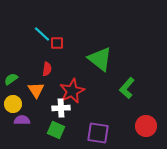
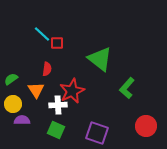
white cross: moved 3 px left, 3 px up
purple square: moved 1 px left; rotated 10 degrees clockwise
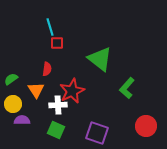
cyan line: moved 8 px right, 7 px up; rotated 30 degrees clockwise
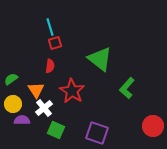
red square: moved 2 px left; rotated 16 degrees counterclockwise
red semicircle: moved 3 px right, 3 px up
red star: rotated 15 degrees counterclockwise
white cross: moved 14 px left, 3 px down; rotated 36 degrees counterclockwise
red circle: moved 7 px right
